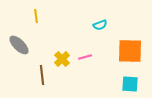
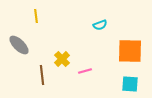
pink line: moved 14 px down
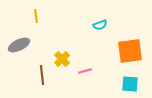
gray ellipse: rotated 70 degrees counterclockwise
orange square: rotated 8 degrees counterclockwise
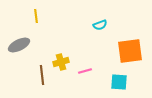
yellow cross: moved 1 px left, 3 px down; rotated 28 degrees clockwise
cyan square: moved 11 px left, 2 px up
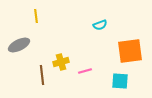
cyan square: moved 1 px right, 1 px up
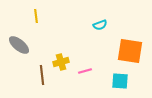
gray ellipse: rotated 65 degrees clockwise
orange square: rotated 16 degrees clockwise
